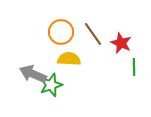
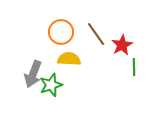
brown line: moved 3 px right
red star: moved 1 px right, 2 px down; rotated 20 degrees clockwise
gray arrow: rotated 92 degrees counterclockwise
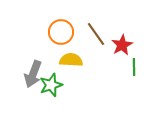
yellow semicircle: moved 2 px right, 1 px down
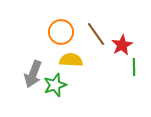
green star: moved 4 px right
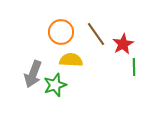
red star: moved 1 px right, 1 px up
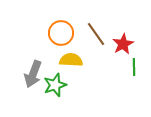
orange circle: moved 1 px down
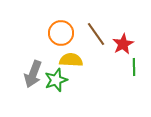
green star: moved 1 px right, 5 px up
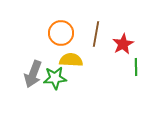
brown line: rotated 45 degrees clockwise
green line: moved 2 px right
green star: moved 1 px left, 2 px up; rotated 15 degrees clockwise
